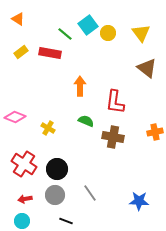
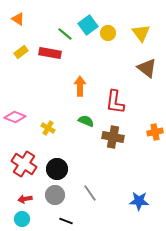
cyan circle: moved 2 px up
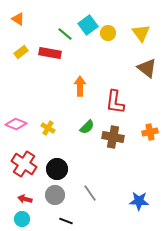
pink diamond: moved 1 px right, 7 px down
green semicircle: moved 1 px right, 6 px down; rotated 112 degrees clockwise
orange cross: moved 5 px left
red arrow: rotated 24 degrees clockwise
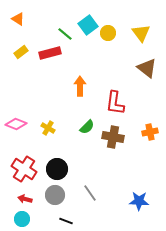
red rectangle: rotated 25 degrees counterclockwise
red L-shape: moved 1 px down
red cross: moved 5 px down
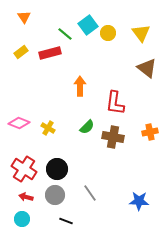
orange triangle: moved 6 px right, 2 px up; rotated 24 degrees clockwise
pink diamond: moved 3 px right, 1 px up
red arrow: moved 1 px right, 2 px up
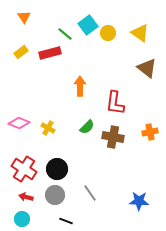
yellow triangle: moved 1 px left; rotated 18 degrees counterclockwise
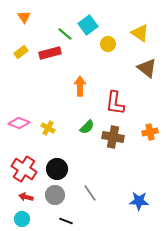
yellow circle: moved 11 px down
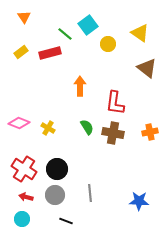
green semicircle: rotated 77 degrees counterclockwise
brown cross: moved 4 px up
gray line: rotated 30 degrees clockwise
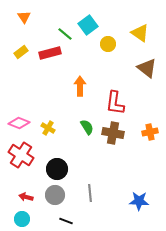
red cross: moved 3 px left, 14 px up
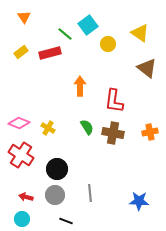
red L-shape: moved 1 px left, 2 px up
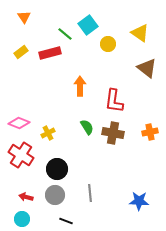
yellow cross: moved 5 px down; rotated 32 degrees clockwise
